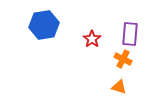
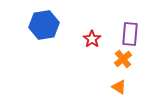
orange cross: rotated 24 degrees clockwise
orange triangle: rotated 14 degrees clockwise
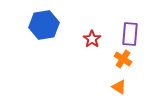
orange cross: rotated 18 degrees counterclockwise
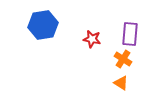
blue hexagon: moved 1 px left
red star: rotated 24 degrees counterclockwise
orange triangle: moved 2 px right, 4 px up
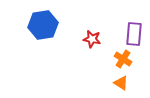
purple rectangle: moved 4 px right
